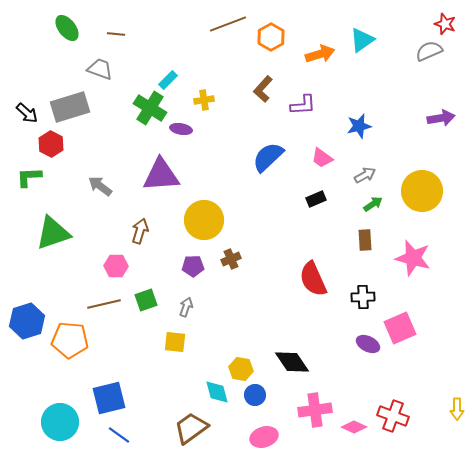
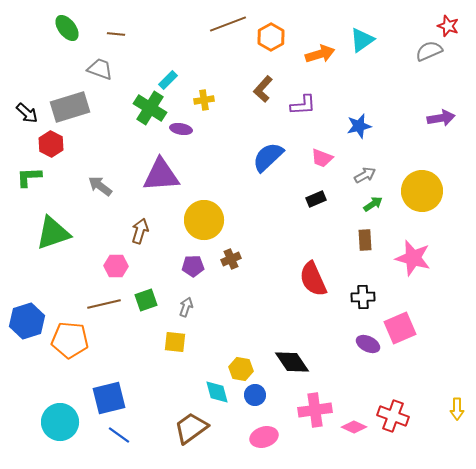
red star at (445, 24): moved 3 px right, 2 px down
pink trapezoid at (322, 158): rotated 15 degrees counterclockwise
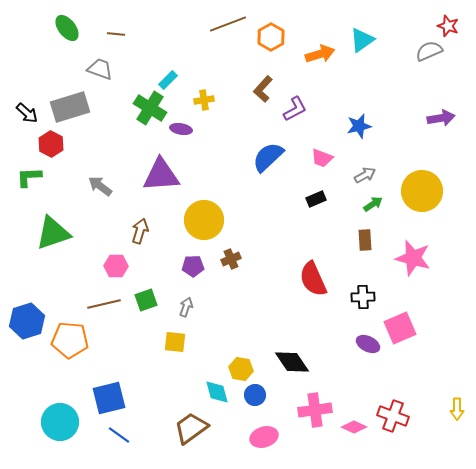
purple L-shape at (303, 105): moved 8 px left, 4 px down; rotated 24 degrees counterclockwise
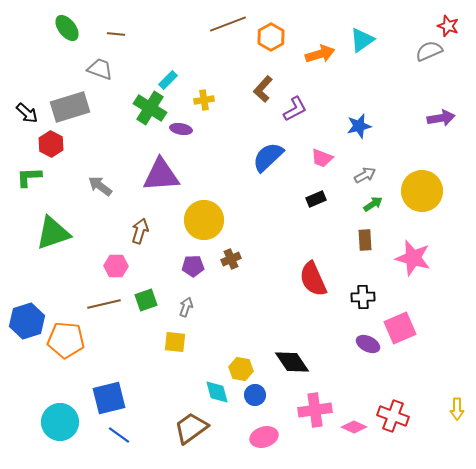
orange pentagon at (70, 340): moved 4 px left
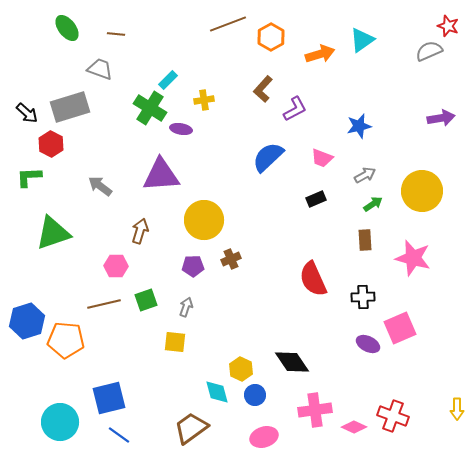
yellow hexagon at (241, 369): rotated 15 degrees clockwise
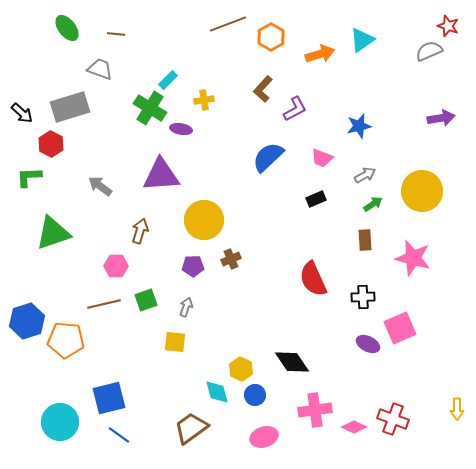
black arrow at (27, 113): moved 5 px left
red cross at (393, 416): moved 3 px down
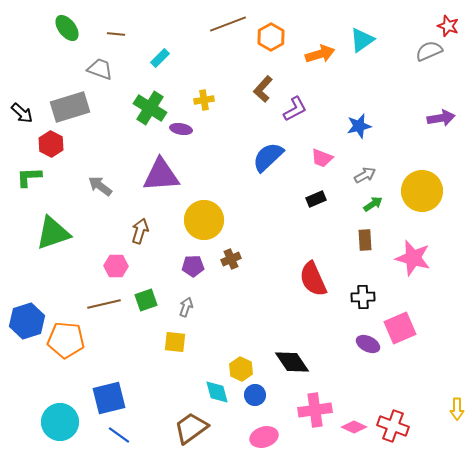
cyan rectangle at (168, 80): moved 8 px left, 22 px up
red cross at (393, 419): moved 7 px down
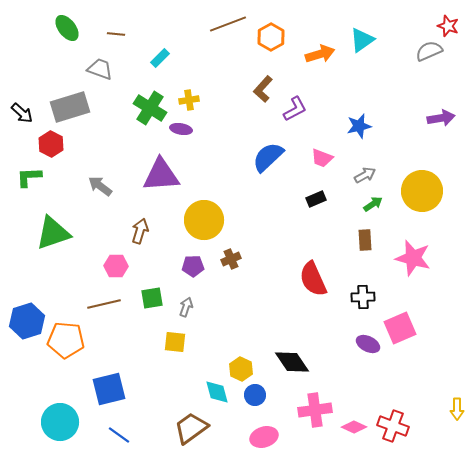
yellow cross at (204, 100): moved 15 px left
green square at (146, 300): moved 6 px right, 2 px up; rotated 10 degrees clockwise
blue square at (109, 398): moved 9 px up
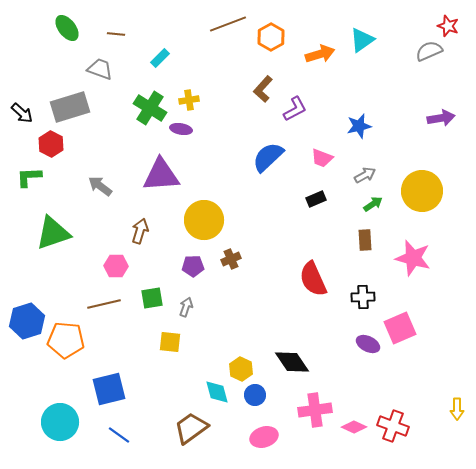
yellow square at (175, 342): moved 5 px left
